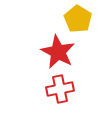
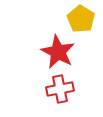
yellow pentagon: moved 3 px right
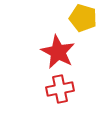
yellow pentagon: moved 2 px right, 1 px up; rotated 16 degrees counterclockwise
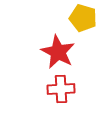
red cross: moved 1 px right; rotated 8 degrees clockwise
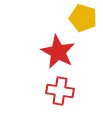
red cross: moved 1 px left, 2 px down; rotated 12 degrees clockwise
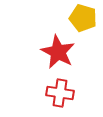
red cross: moved 2 px down
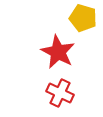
red cross: rotated 16 degrees clockwise
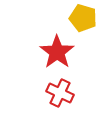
red star: moved 1 px left; rotated 8 degrees clockwise
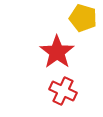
red cross: moved 3 px right, 2 px up
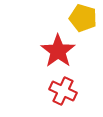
red star: moved 1 px right, 1 px up
